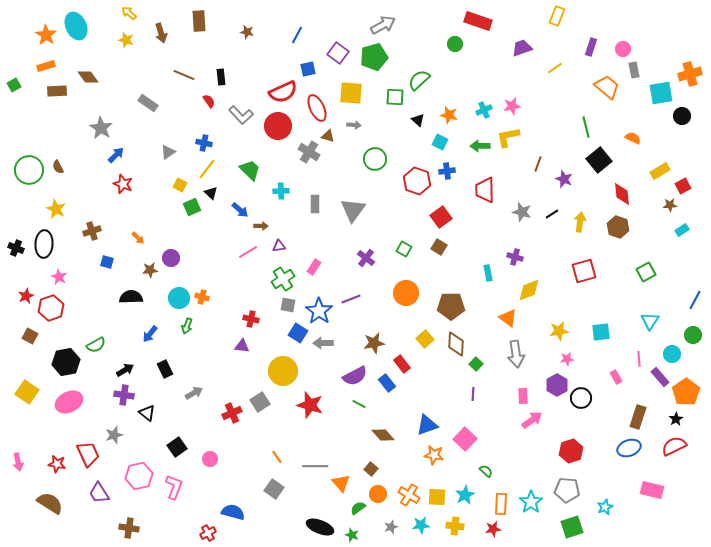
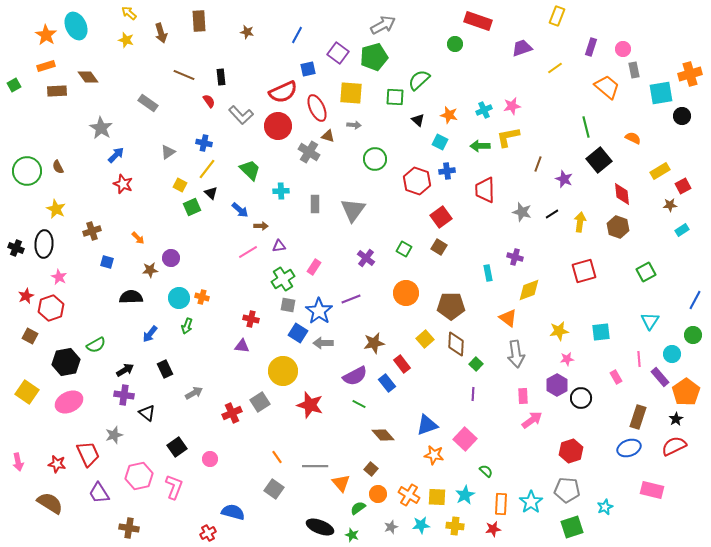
green circle at (29, 170): moved 2 px left, 1 px down
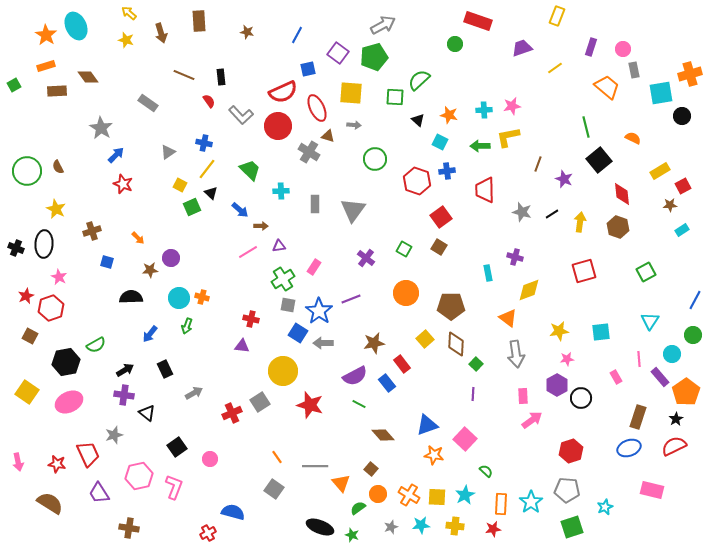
cyan cross at (484, 110): rotated 21 degrees clockwise
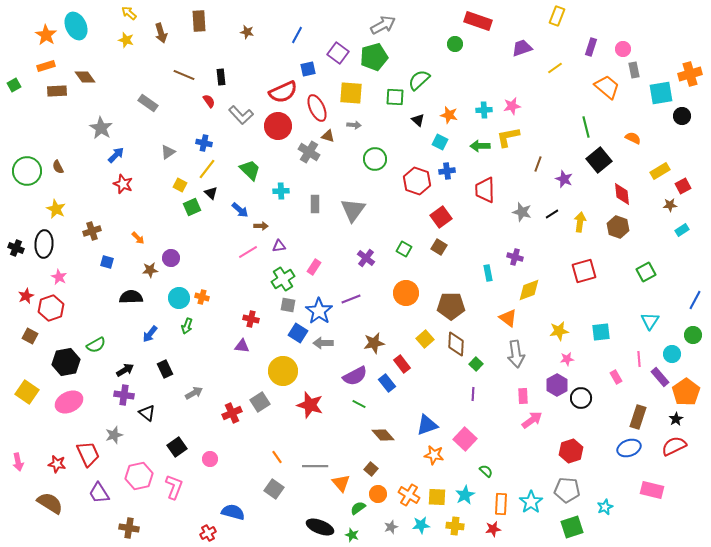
brown diamond at (88, 77): moved 3 px left
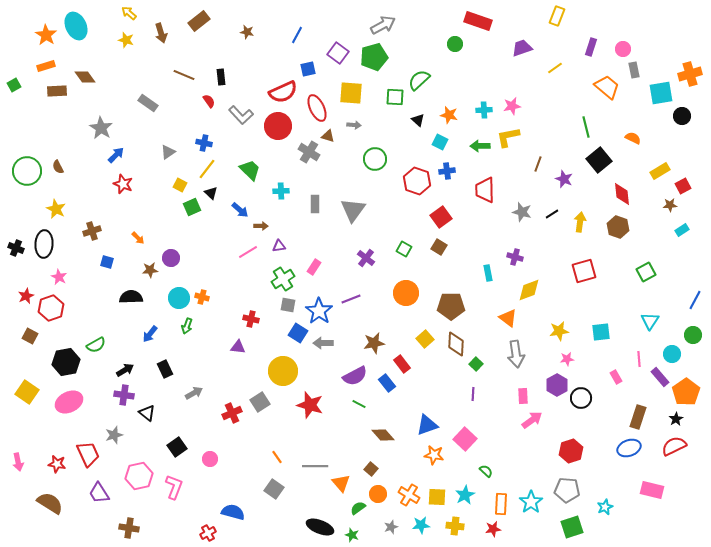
brown rectangle at (199, 21): rotated 55 degrees clockwise
purple triangle at (242, 346): moved 4 px left, 1 px down
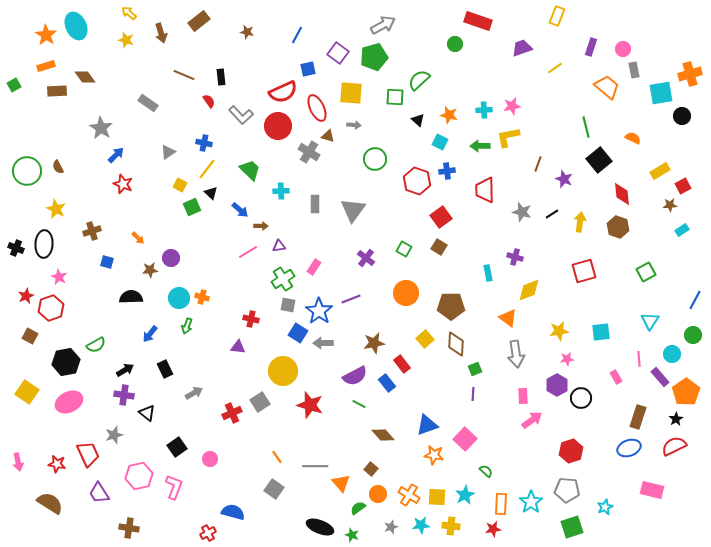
green square at (476, 364): moved 1 px left, 5 px down; rotated 24 degrees clockwise
yellow cross at (455, 526): moved 4 px left
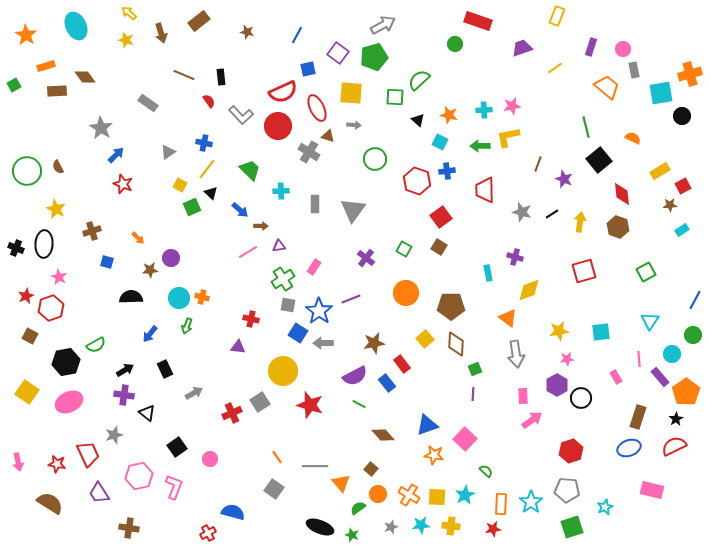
orange star at (46, 35): moved 20 px left
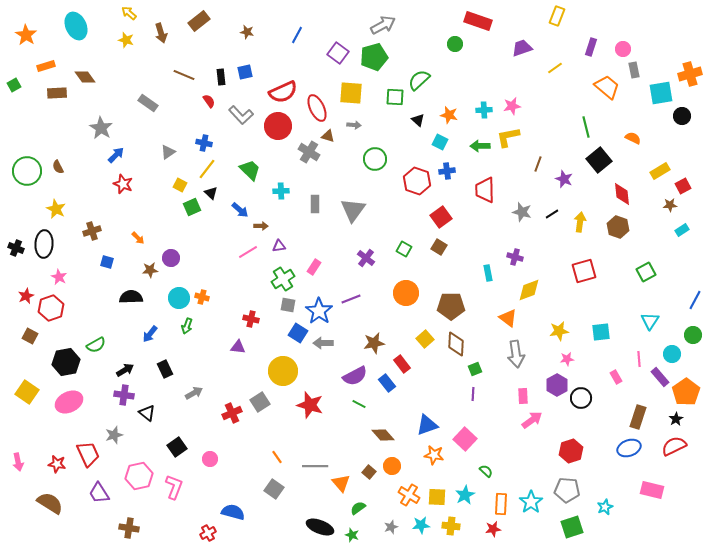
blue square at (308, 69): moved 63 px left, 3 px down
brown rectangle at (57, 91): moved 2 px down
brown square at (371, 469): moved 2 px left, 3 px down
orange circle at (378, 494): moved 14 px right, 28 px up
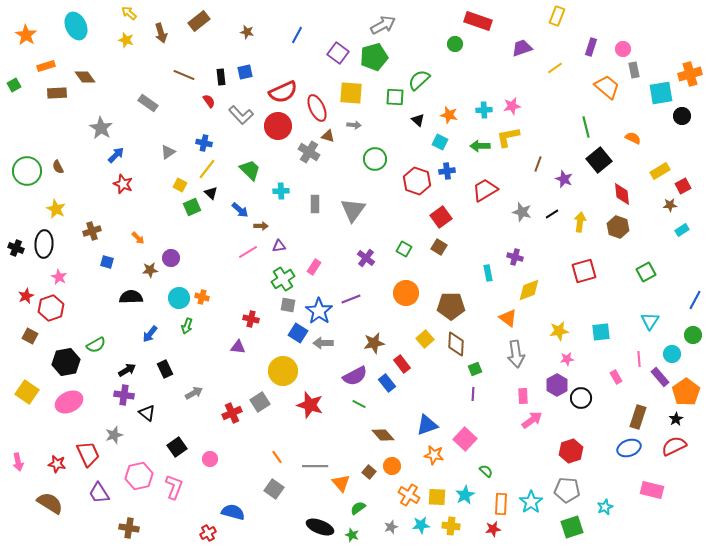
red trapezoid at (485, 190): rotated 60 degrees clockwise
black arrow at (125, 370): moved 2 px right
